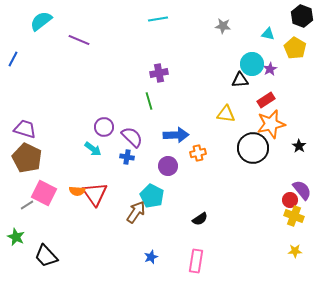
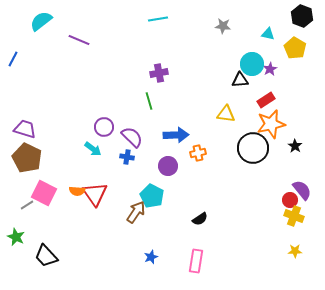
black star at (299, 146): moved 4 px left
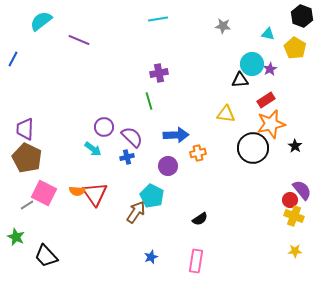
purple trapezoid at (25, 129): rotated 105 degrees counterclockwise
blue cross at (127, 157): rotated 24 degrees counterclockwise
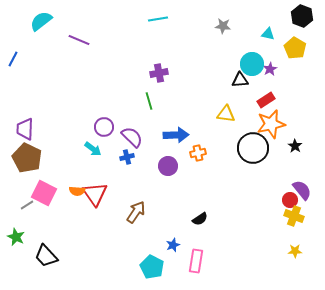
cyan pentagon at (152, 196): moved 71 px down
blue star at (151, 257): moved 22 px right, 12 px up
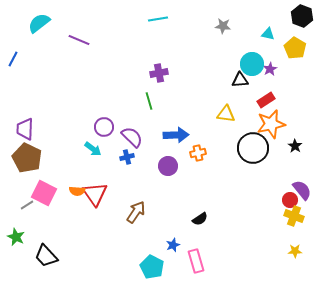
cyan semicircle at (41, 21): moved 2 px left, 2 px down
pink rectangle at (196, 261): rotated 25 degrees counterclockwise
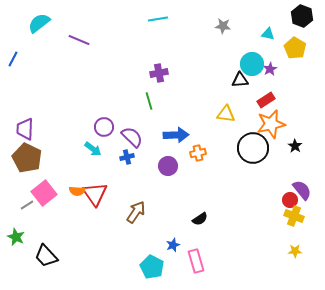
pink square at (44, 193): rotated 25 degrees clockwise
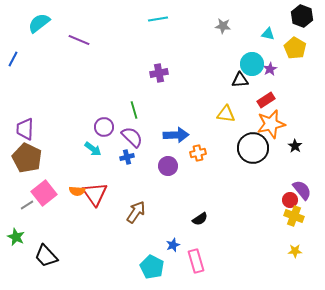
green line at (149, 101): moved 15 px left, 9 px down
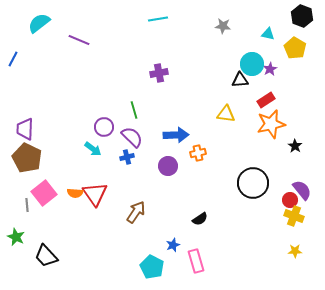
black circle at (253, 148): moved 35 px down
orange semicircle at (77, 191): moved 2 px left, 2 px down
gray line at (27, 205): rotated 64 degrees counterclockwise
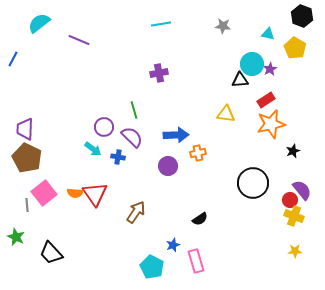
cyan line at (158, 19): moved 3 px right, 5 px down
black star at (295, 146): moved 2 px left, 5 px down; rotated 16 degrees clockwise
blue cross at (127, 157): moved 9 px left; rotated 24 degrees clockwise
black trapezoid at (46, 256): moved 5 px right, 3 px up
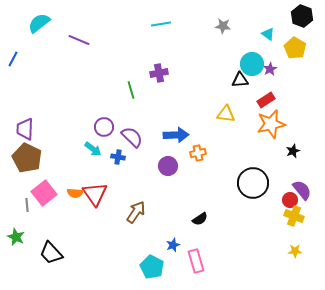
cyan triangle at (268, 34): rotated 24 degrees clockwise
green line at (134, 110): moved 3 px left, 20 px up
